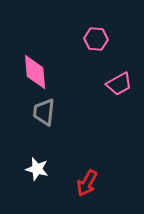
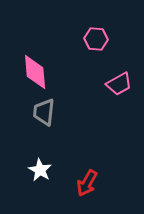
white star: moved 3 px right, 1 px down; rotated 15 degrees clockwise
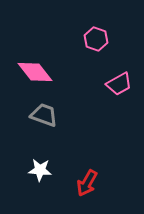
pink hexagon: rotated 15 degrees clockwise
pink diamond: rotated 33 degrees counterclockwise
gray trapezoid: moved 3 px down; rotated 104 degrees clockwise
white star: rotated 25 degrees counterclockwise
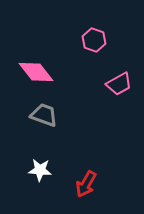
pink hexagon: moved 2 px left, 1 px down
pink diamond: moved 1 px right
red arrow: moved 1 px left, 1 px down
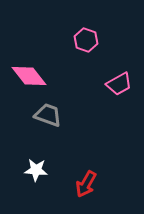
pink hexagon: moved 8 px left
pink diamond: moved 7 px left, 4 px down
gray trapezoid: moved 4 px right
white star: moved 4 px left
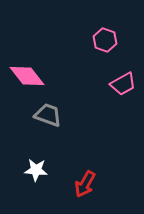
pink hexagon: moved 19 px right
pink diamond: moved 2 px left
pink trapezoid: moved 4 px right
red arrow: moved 1 px left
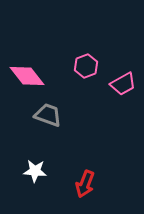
pink hexagon: moved 19 px left, 26 px down; rotated 20 degrees clockwise
white star: moved 1 px left, 1 px down
red arrow: rotated 8 degrees counterclockwise
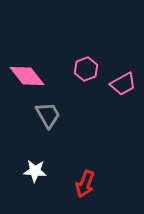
pink hexagon: moved 3 px down
gray trapezoid: rotated 40 degrees clockwise
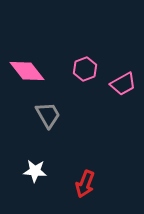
pink hexagon: moved 1 px left
pink diamond: moved 5 px up
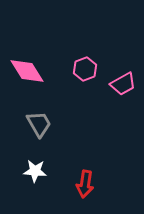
pink diamond: rotated 6 degrees clockwise
gray trapezoid: moved 9 px left, 9 px down
red arrow: rotated 12 degrees counterclockwise
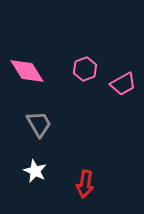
white star: rotated 20 degrees clockwise
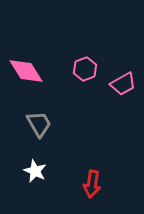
pink diamond: moved 1 px left
red arrow: moved 7 px right
